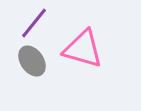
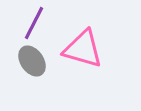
purple line: rotated 12 degrees counterclockwise
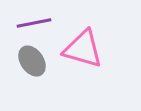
purple line: rotated 52 degrees clockwise
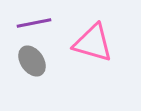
pink triangle: moved 10 px right, 6 px up
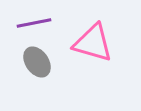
gray ellipse: moved 5 px right, 1 px down
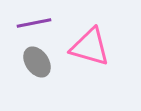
pink triangle: moved 3 px left, 4 px down
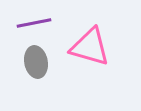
gray ellipse: moved 1 px left; rotated 24 degrees clockwise
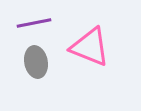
pink triangle: rotated 6 degrees clockwise
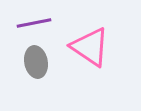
pink triangle: rotated 12 degrees clockwise
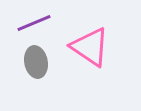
purple line: rotated 12 degrees counterclockwise
